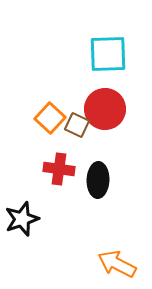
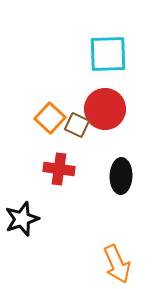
black ellipse: moved 23 px right, 4 px up
orange arrow: rotated 141 degrees counterclockwise
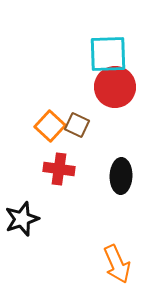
red circle: moved 10 px right, 22 px up
orange square: moved 8 px down
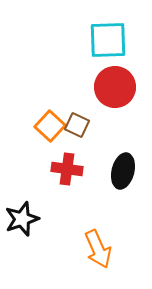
cyan square: moved 14 px up
red cross: moved 8 px right
black ellipse: moved 2 px right, 5 px up; rotated 12 degrees clockwise
orange arrow: moved 19 px left, 15 px up
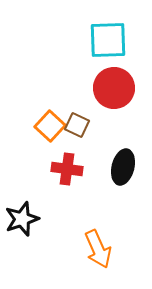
red circle: moved 1 px left, 1 px down
black ellipse: moved 4 px up
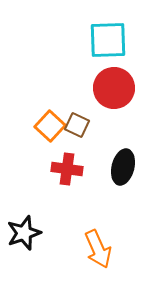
black star: moved 2 px right, 14 px down
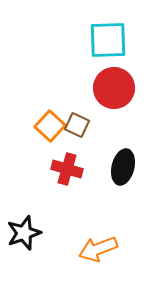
red cross: rotated 8 degrees clockwise
orange arrow: rotated 93 degrees clockwise
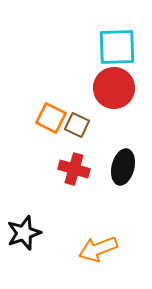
cyan square: moved 9 px right, 7 px down
orange square: moved 1 px right, 8 px up; rotated 16 degrees counterclockwise
red cross: moved 7 px right
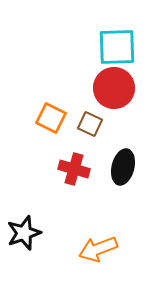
brown square: moved 13 px right, 1 px up
